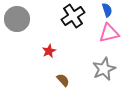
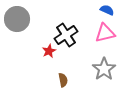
blue semicircle: rotated 48 degrees counterclockwise
black cross: moved 7 px left, 19 px down
pink triangle: moved 4 px left
gray star: rotated 10 degrees counterclockwise
brown semicircle: rotated 32 degrees clockwise
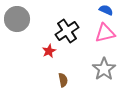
blue semicircle: moved 1 px left
black cross: moved 1 px right, 4 px up
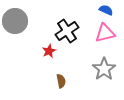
gray circle: moved 2 px left, 2 px down
brown semicircle: moved 2 px left, 1 px down
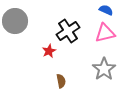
black cross: moved 1 px right
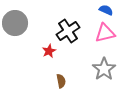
gray circle: moved 2 px down
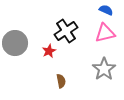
gray circle: moved 20 px down
black cross: moved 2 px left
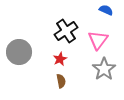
pink triangle: moved 7 px left, 7 px down; rotated 40 degrees counterclockwise
gray circle: moved 4 px right, 9 px down
red star: moved 11 px right, 8 px down
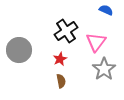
pink triangle: moved 2 px left, 2 px down
gray circle: moved 2 px up
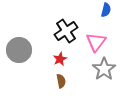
blue semicircle: rotated 80 degrees clockwise
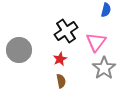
gray star: moved 1 px up
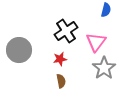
red star: rotated 16 degrees clockwise
